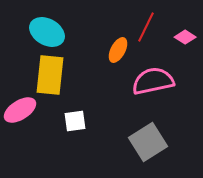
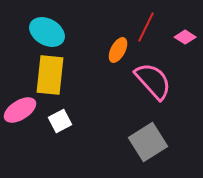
pink semicircle: rotated 60 degrees clockwise
white square: moved 15 px left; rotated 20 degrees counterclockwise
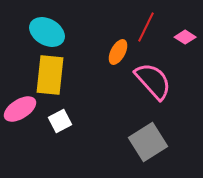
orange ellipse: moved 2 px down
pink ellipse: moved 1 px up
